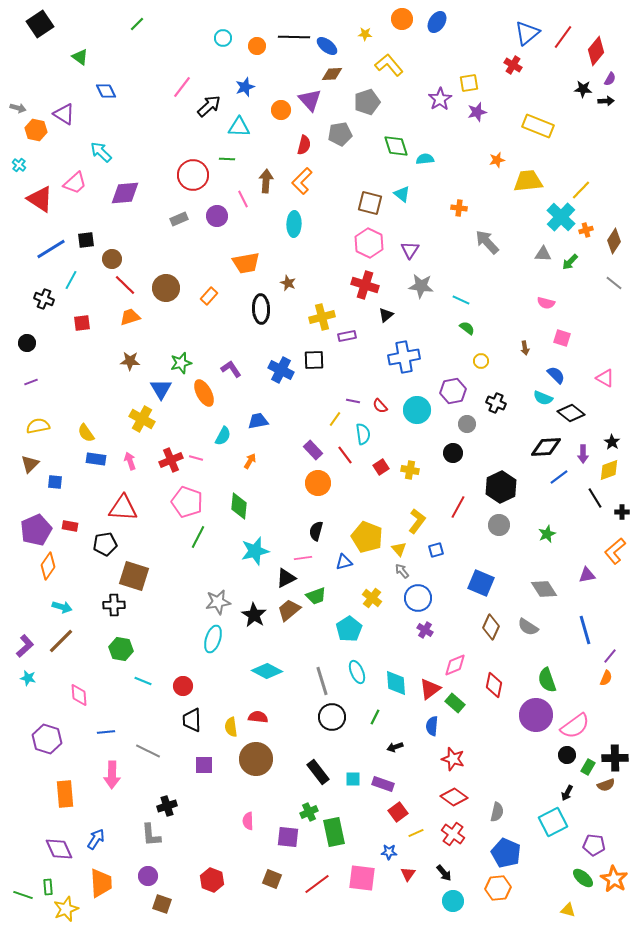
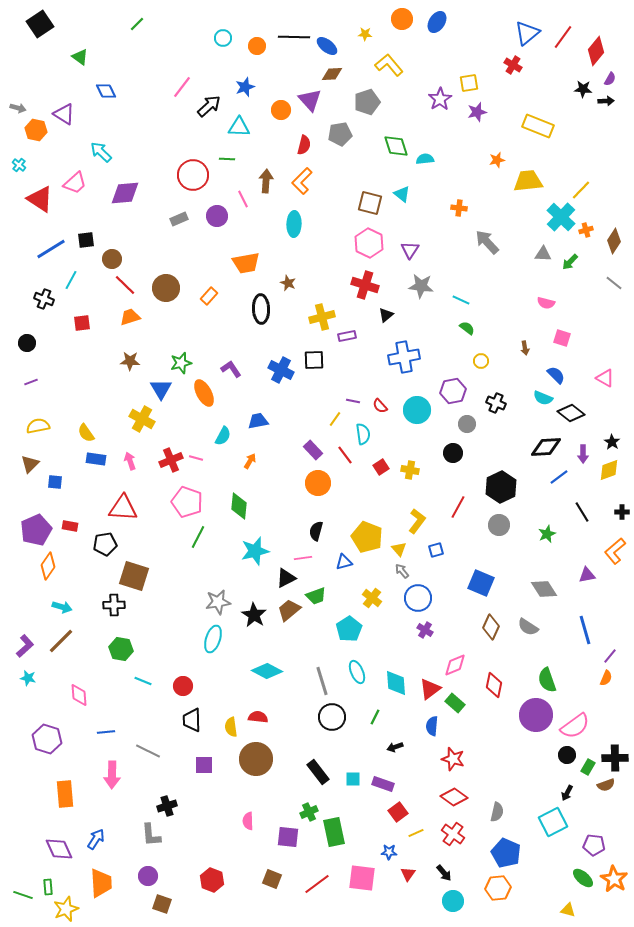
black line at (595, 498): moved 13 px left, 14 px down
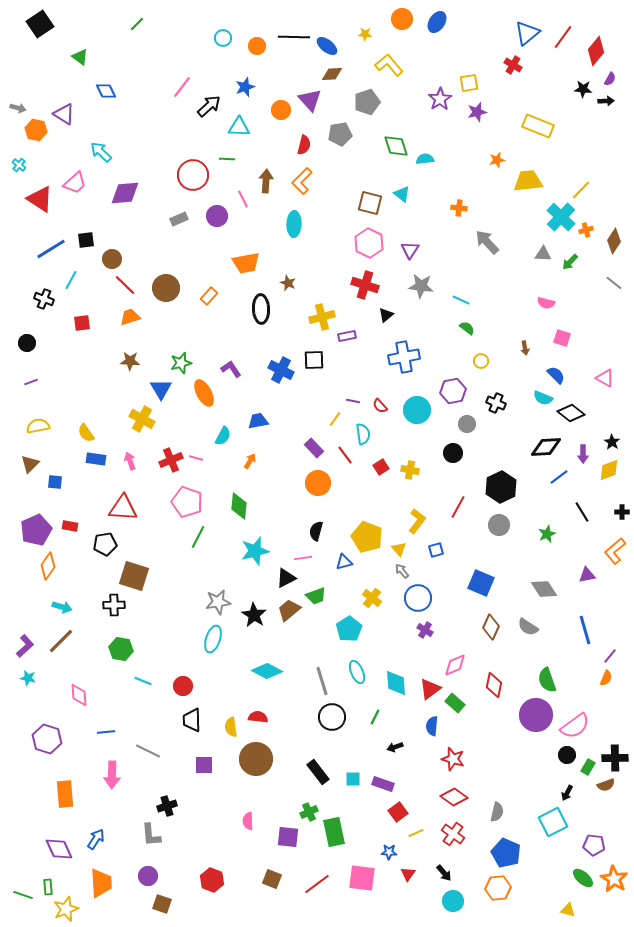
purple rectangle at (313, 450): moved 1 px right, 2 px up
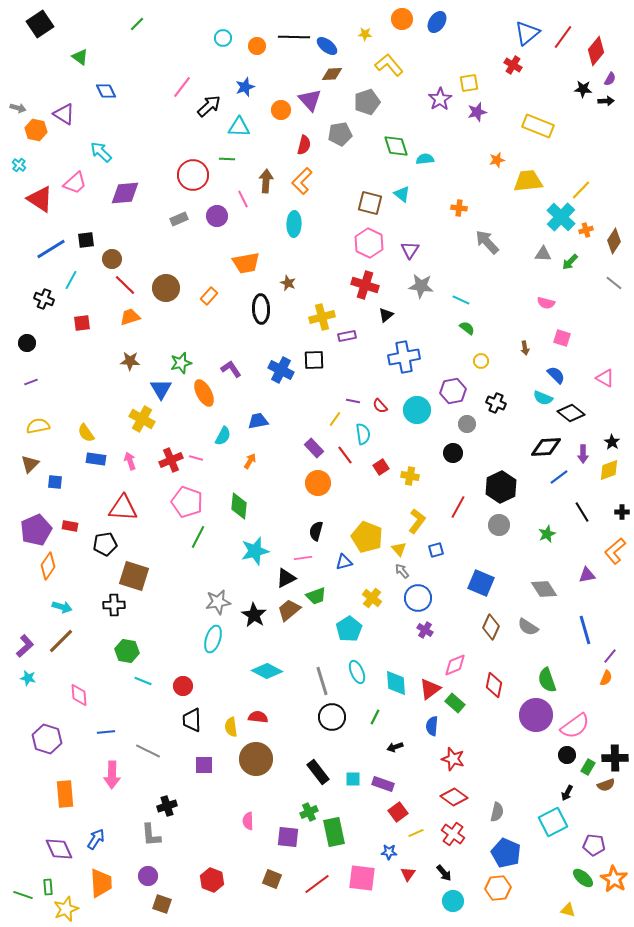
yellow cross at (410, 470): moved 6 px down
green hexagon at (121, 649): moved 6 px right, 2 px down
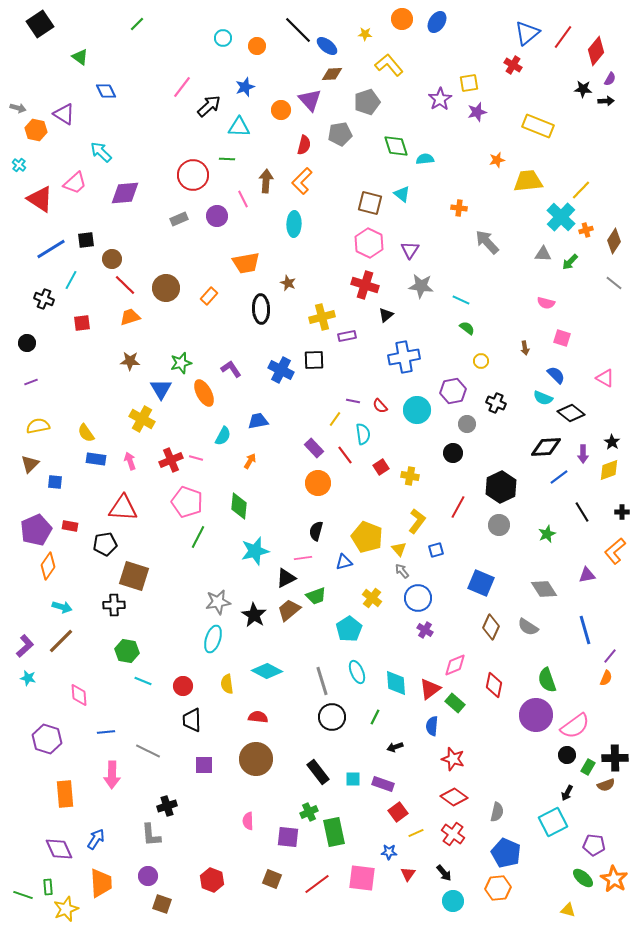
black line at (294, 37): moved 4 px right, 7 px up; rotated 44 degrees clockwise
yellow semicircle at (231, 727): moved 4 px left, 43 px up
